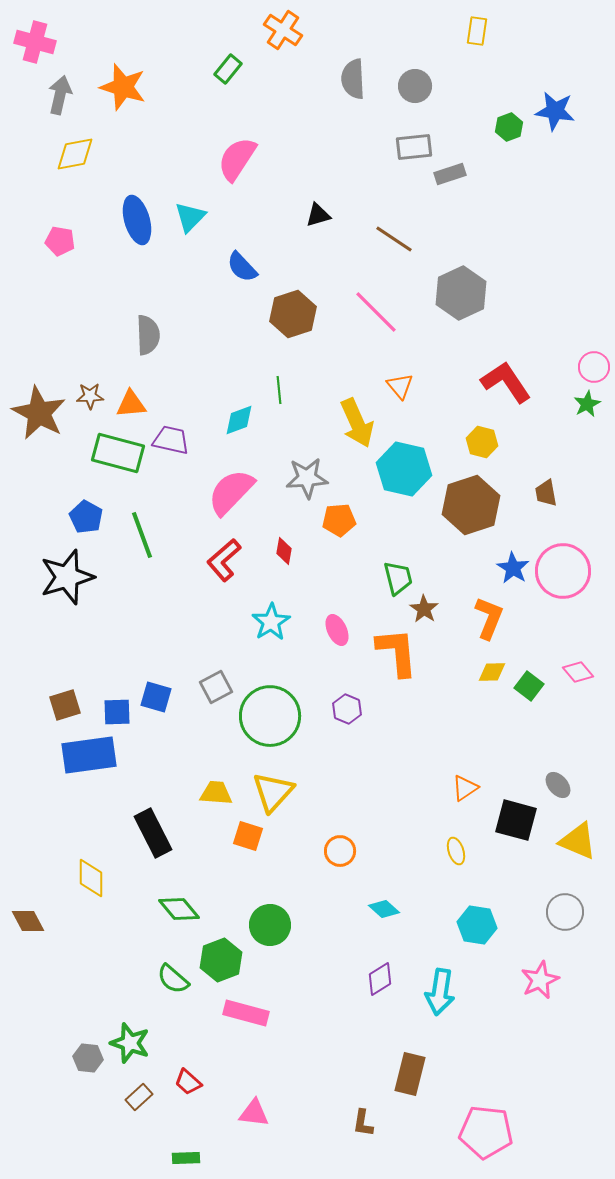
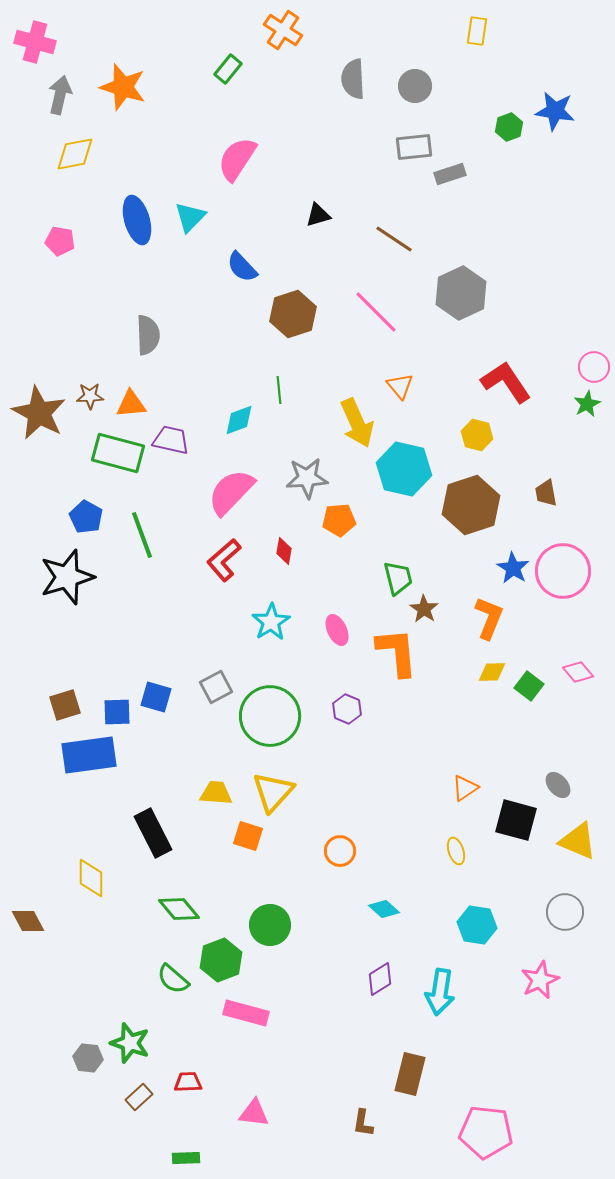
yellow hexagon at (482, 442): moved 5 px left, 7 px up
red trapezoid at (188, 1082): rotated 136 degrees clockwise
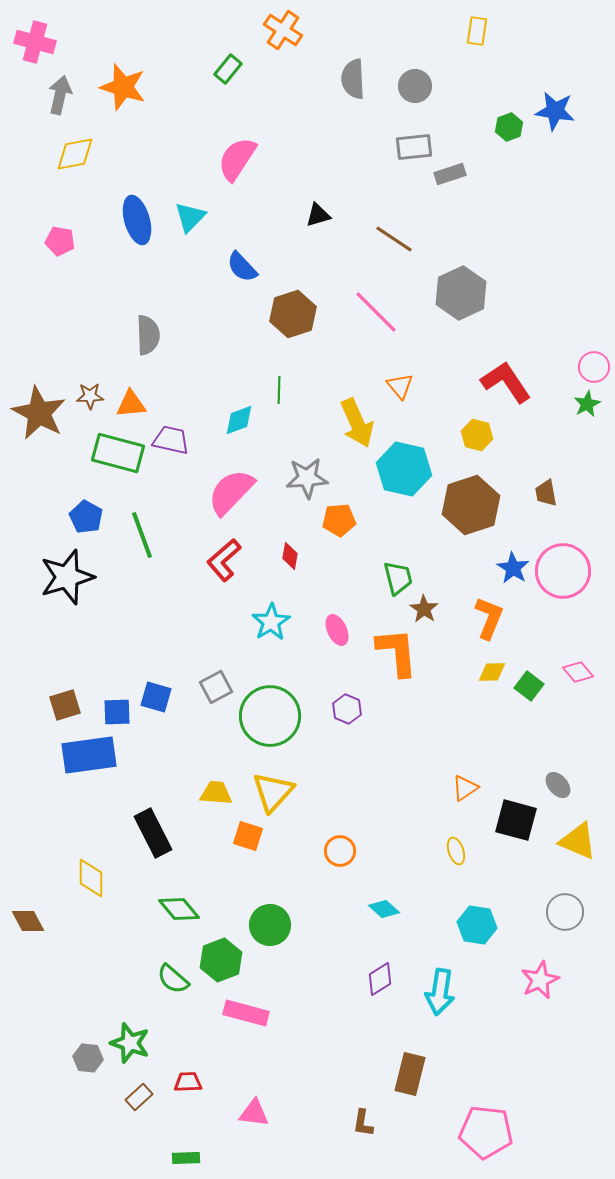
green line at (279, 390): rotated 8 degrees clockwise
red diamond at (284, 551): moved 6 px right, 5 px down
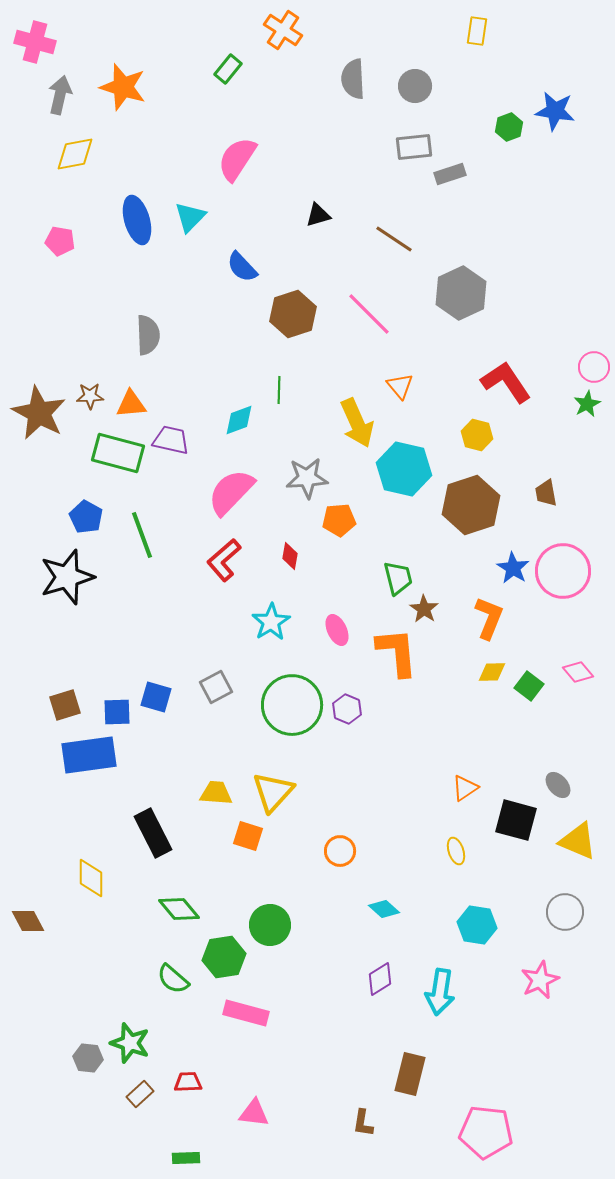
pink line at (376, 312): moved 7 px left, 2 px down
green circle at (270, 716): moved 22 px right, 11 px up
green hexagon at (221, 960): moved 3 px right, 3 px up; rotated 12 degrees clockwise
brown rectangle at (139, 1097): moved 1 px right, 3 px up
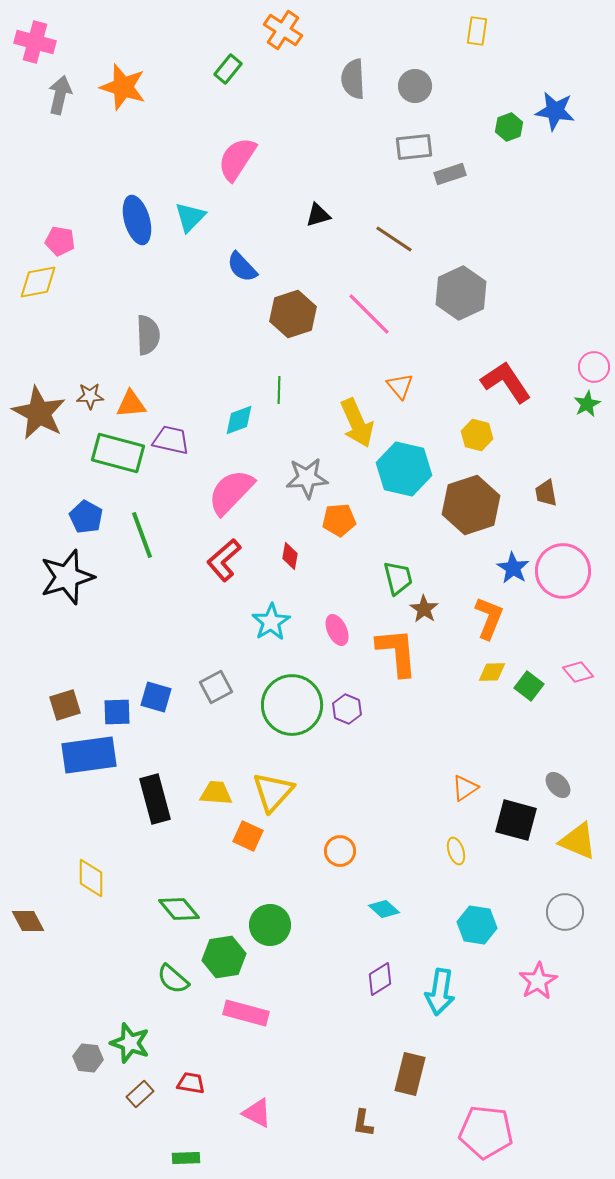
yellow diamond at (75, 154): moved 37 px left, 128 px down
black rectangle at (153, 833): moved 2 px right, 34 px up; rotated 12 degrees clockwise
orange square at (248, 836): rotated 8 degrees clockwise
pink star at (540, 980): moved 2 px left, 1 px down; rotated 6 degrees counterclockwise
red trapezoid at (188, 1082): moved 3 px right, 1 px down; rotated 12 degrees clockwise
pink triangle at (254, 1113): moved 3 px right; rotated 20 degrees clockwise
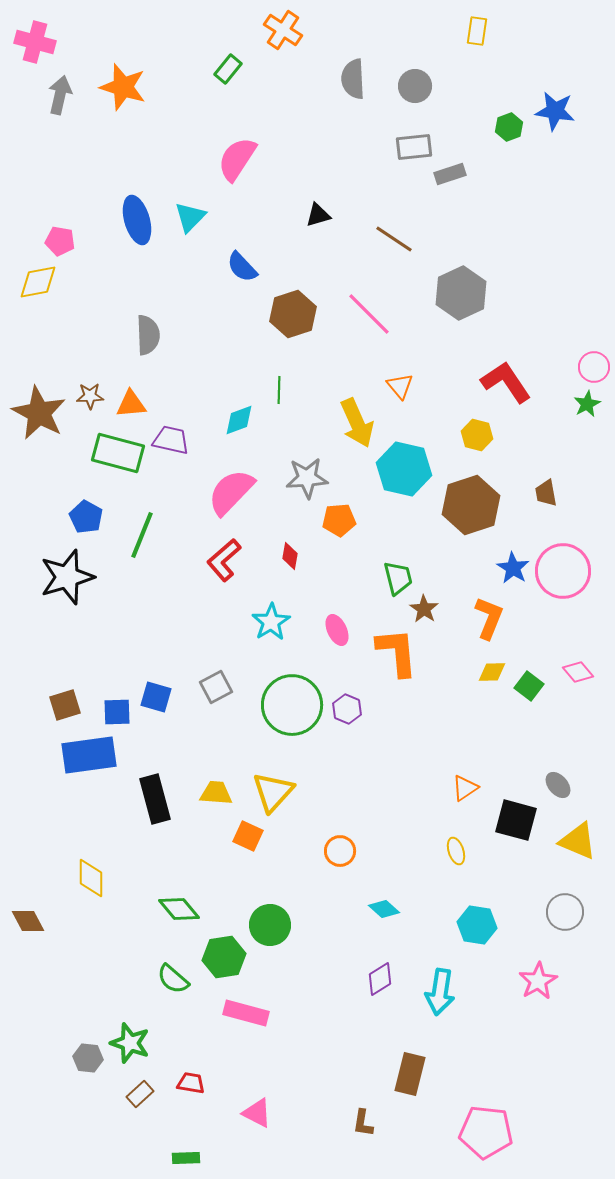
green line at (142, 535): rotated 42 degrees clockwise
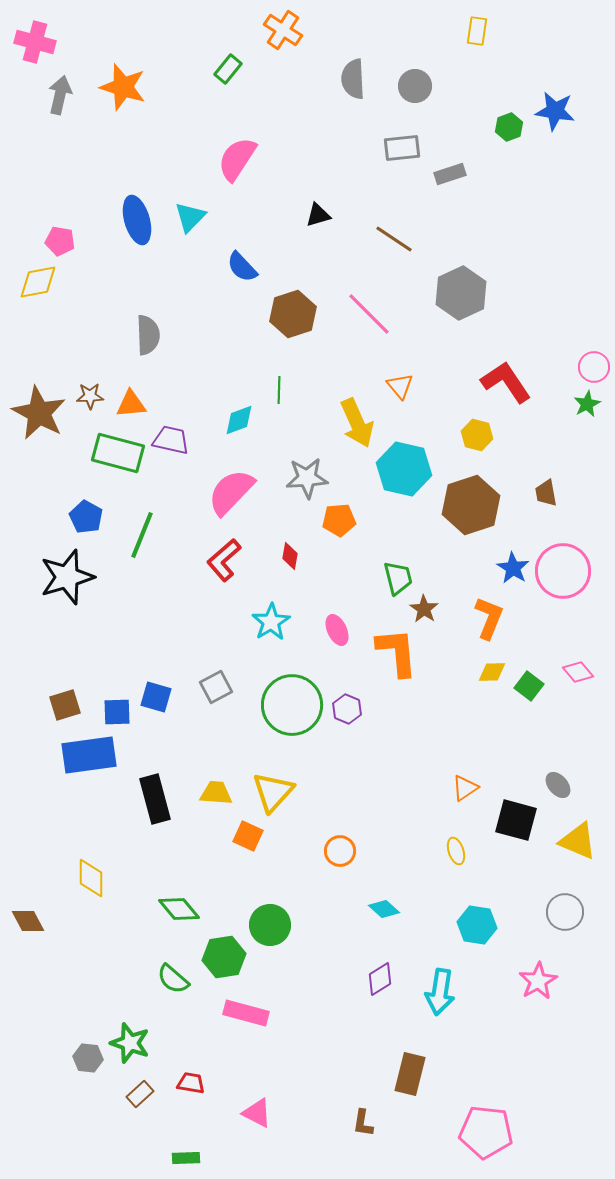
gray rectangle at (414, 147): moved 12 px left, 1 px down
